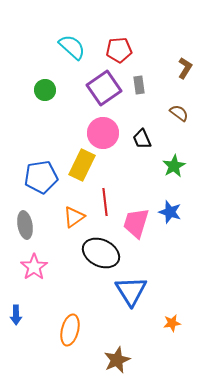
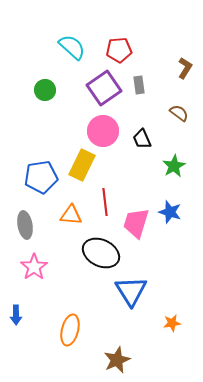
pink circle: moved 2 px up
orange triangle: moved 3 px left, 2 px up; rotated 40 degrees clockwise
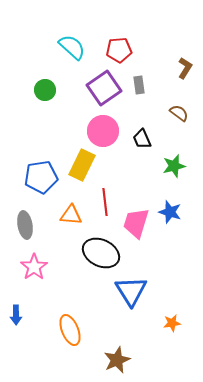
green star: rotated 15 degrees clockwise
orange ellipse: rotated 36 degrees counterclockwise
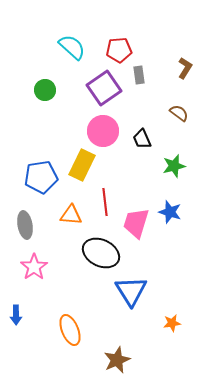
gray rectangle: moved 10 px up
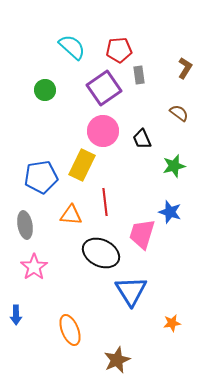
pink trapezoid: moved 6 px right, 11 px down
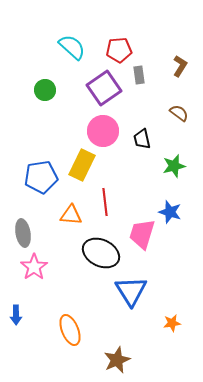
brown L-shape: moved 5 px left, 2 px up
black trapezoid: rotated 10 degrees clockwise
gray ellipse: moved 2 px left, 8 px down
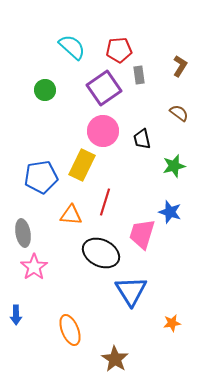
red line: rotated 24 degrees clockwise
brown star: moved 2 px left, 1 px up; rotated 16 degrees counterclockwise
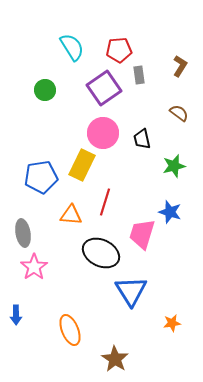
cyan semicircle: rotated 16 degrees clockwise
pink circle: moved 2 px down
